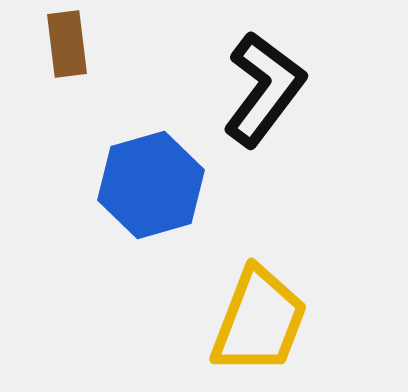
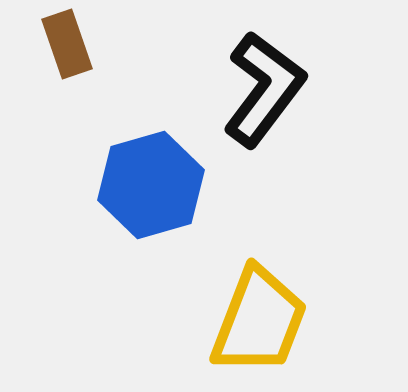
brown rectangle: rotated 12 degrees counterclockwise
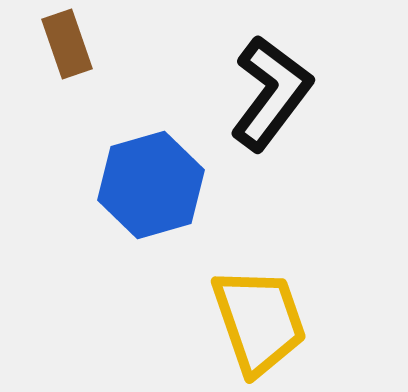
black L-shape: moved 7 px right, 4 px down
yellow trapezoid: rotated 40 degrees counterclockwise
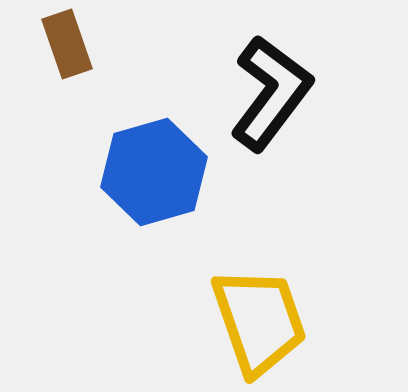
blue hexagon: moved 3 px right, 13 px up
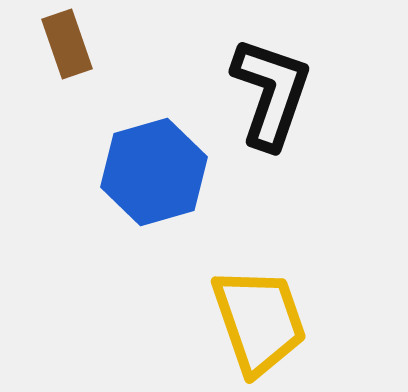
black L-shape: rotated 18 degrees counterclockwise
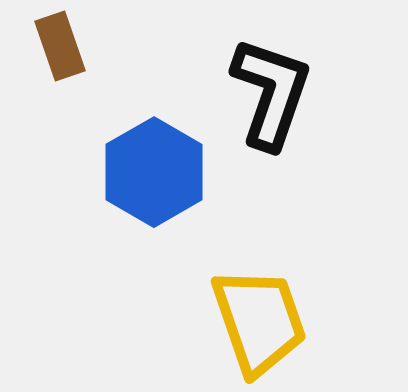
brown rectangle: moved 7 px left, 2 px down
blue hexagon: rotated 14 degrees counterclockwise
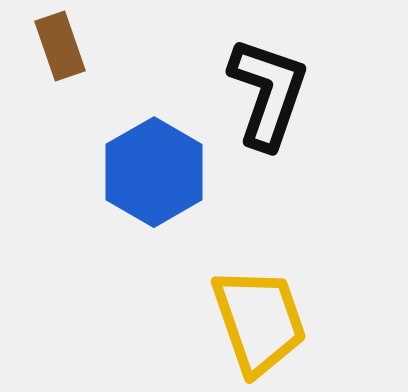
black L-shape: moved 3 px left
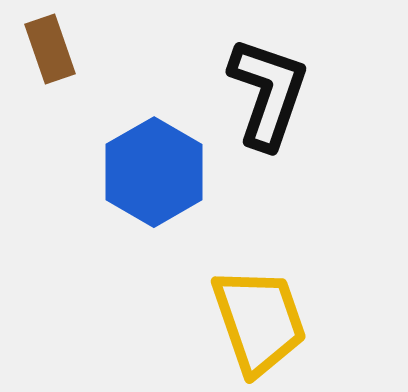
brown rectangle: moved 10 px left, 3 px down
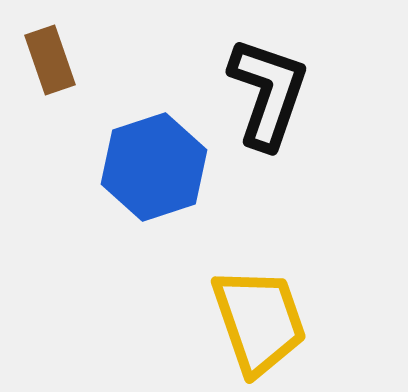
brown rectangle: moved 11 px down
blue hexagon: moved 5 px up; rotated 12 degrees clockwise
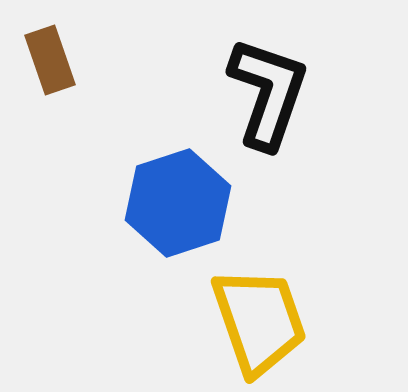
blue hexagon: moved 24 px right, 36 px down
